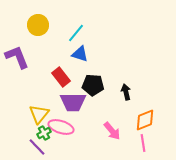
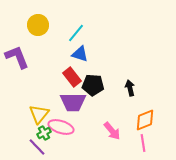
red rectangle: moved 11 px right
black arrow: moved 4 px right, 4 px up
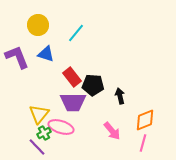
blue triangle: moved 34 px left
black arrow: moved 10 px left, 8 px down
pink line: rotated 24 degrees clockwise
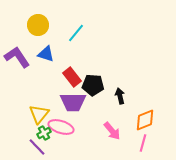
purple L-shape: rotated 12 degrees counterclockwise
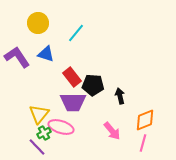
yellow circle: moved 2 px up
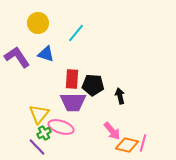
red rectangle: moved 2 px down; rotated 42 degrees clockwise
orange diamond: moved 18 px left, 25 px down; rotated 35 degrees clockwise
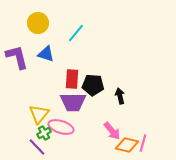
purple L-shape: rotated 20 degrees clockwise
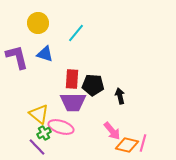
blue triangle: moved 1 px left
yellow triangle: rotated 30 degrees counterclockwise
